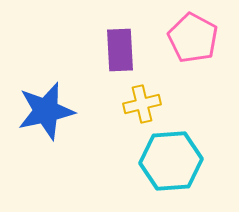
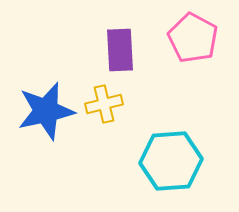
yellow cross: moved 38 px left
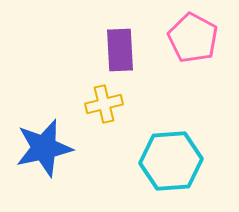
blue star: moved 2 px left, 37 px down
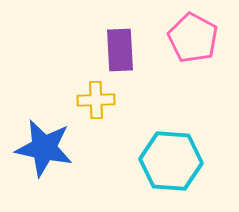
yellow cross: moved 8 px left, 4 px up; rotated 12 degrees clockwise
blue star: rotated 24 degrees clockwise
cyan hexagon: rotated 8 degrees clockwise
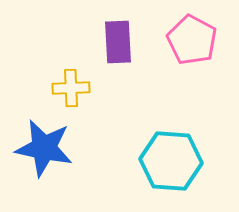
pink pentagon: moved 1 px left, 2 px down
purple rectangle: moved 2 px left, 8 px up
yellow cross: moved 25 px left, 12 px up
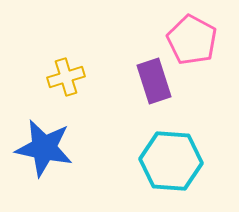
purple rectangle: moved 36 px right, 39 px down; rotated 15 degrees counterclockwise
yellow cross: moved 5 px left, 11 px up; rotated 15 degrees counterclockwise
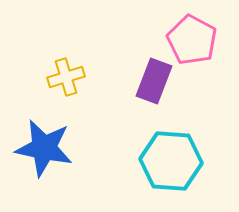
purple rectangle: rotated 39 degrees clockwise
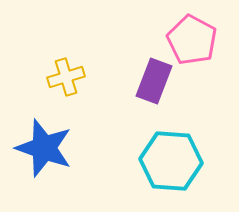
blue star: rotated 8 degrees clockwise
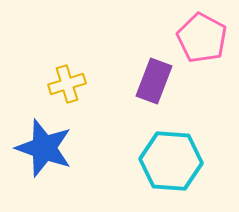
pink pentagon: moved 10 px right, 2 px up
yellow cross: moved 1 px right, 7 px down
